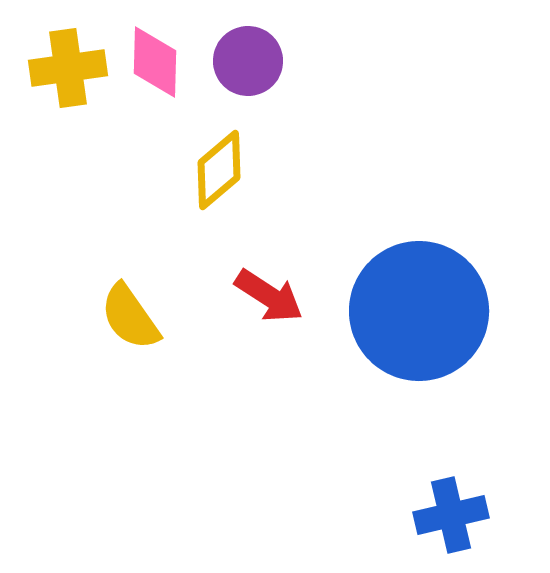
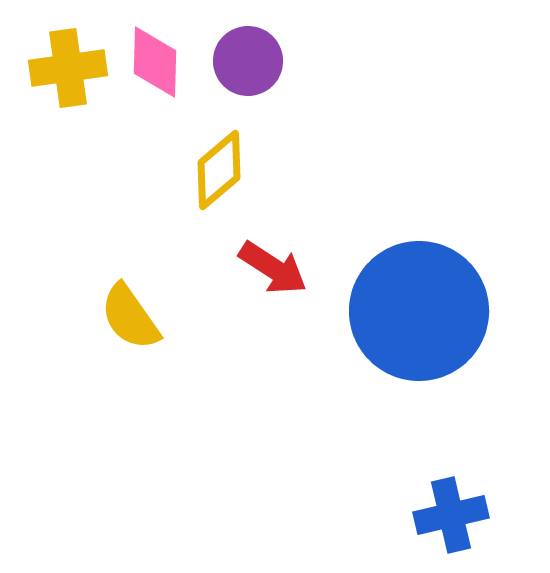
red arrow: moved 4 px right, 28 px up
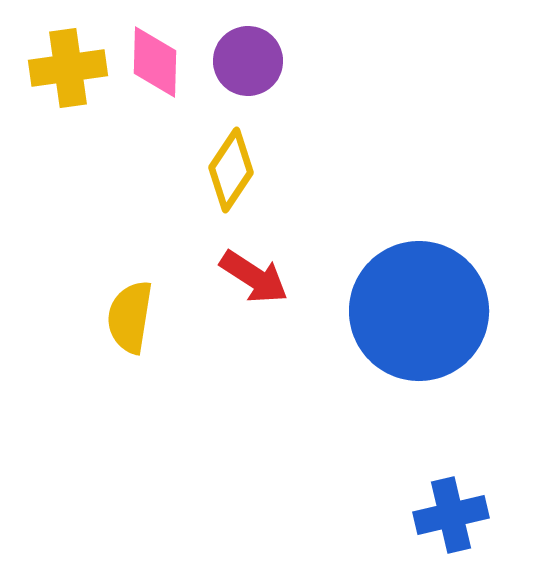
yellow diamond: moved 12 px right; rotated 16 degrees counterclockwise
red arrow: moved 19 px left, 9 px down
yellow semicircle: rotated 44 degrees clockwise
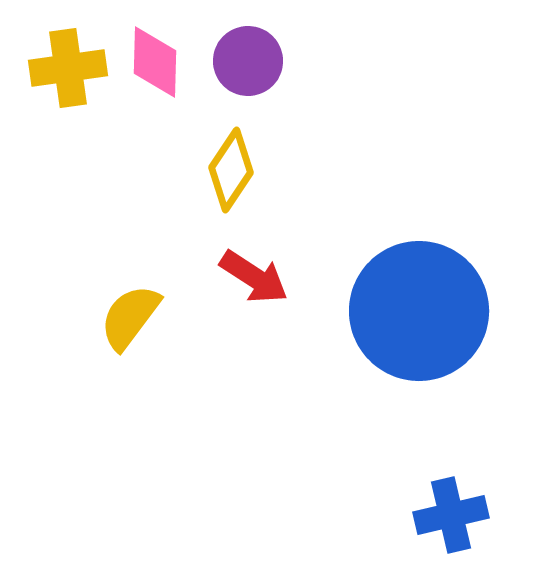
yellow semicircle: rotated 28 degrees clockwise
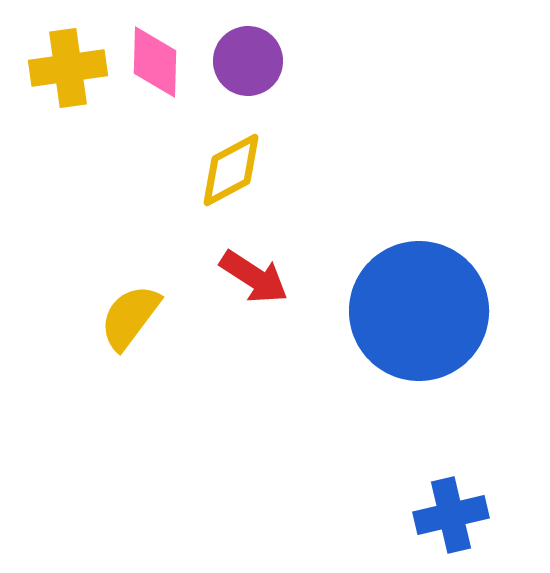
yellow diamond: rotated 28 degrees clockwise
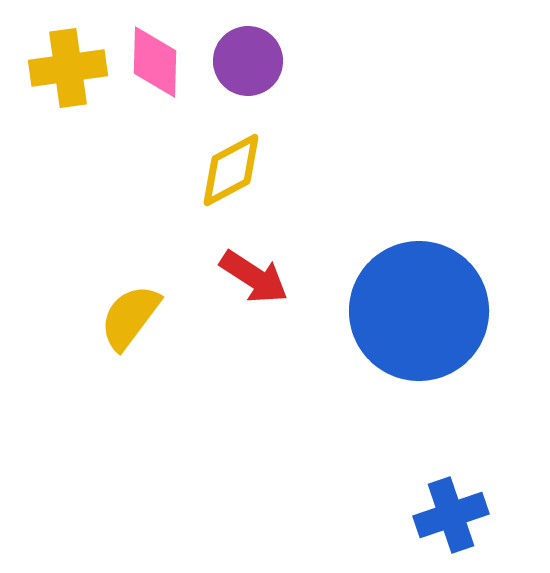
blue cross: rotated 6 degrees counterclockwise
